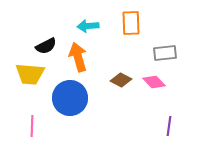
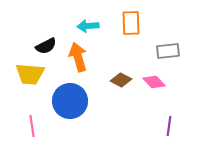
gray rectangle: moved 3 px right, 2 px up
blue circle: moved 3 px down
pink line: rotated 10 degrees counterclockwise
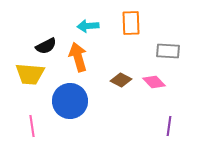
gray rectangle: rotated 10 degrees clockwise
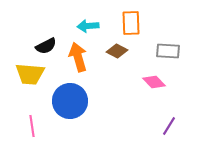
brown diamond: moved 4 px left, 29 px up
purple line: rotated 24 degrees clockwise
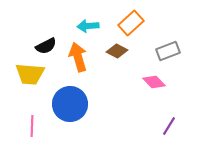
orange rectangle: rotated 50 degrees clockwise
gray rectangle: rotated 25 degrees counterclockwise
blue circle: moved 3 px down
pink line: rotated 10 degrees clockwise
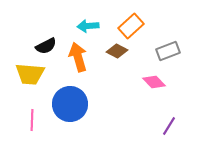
orange rectangle: moved 3 px down
pink line: moved 6 px up
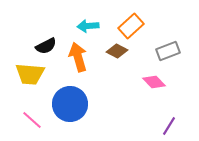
pink line: rotated 50 degrees counterclockwise
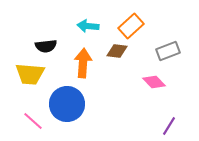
cyan arrow: rotated 10 degrees clockwise
black semicircle: rotated 20 degrees clockwise
brown diamond: rotated 20 degrees counterclockwise
orange arrow: moved 5 px right, 6 px down; rotated 20 degrees clockwise
blue circle: moved 3 px left
pink line: moved 1 px right, 1 px down
